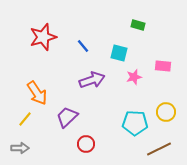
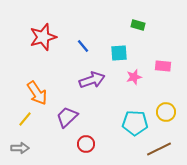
cyan square: rotated 18 degrees counterclockwise
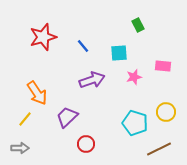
green rectangle: rotated 48 degrees clockwise
cyan pentagon: rotated 15 degrees clockwise
